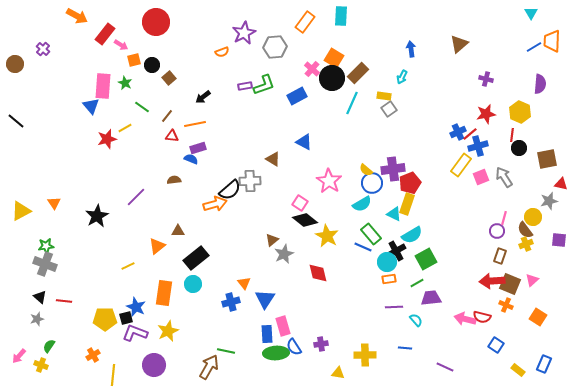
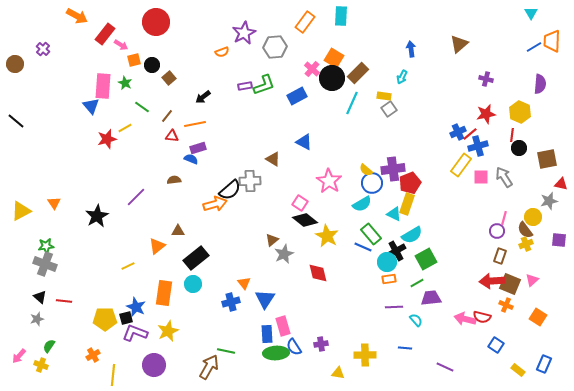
pink square at (481, 177): rotated 21 degrees clockwise
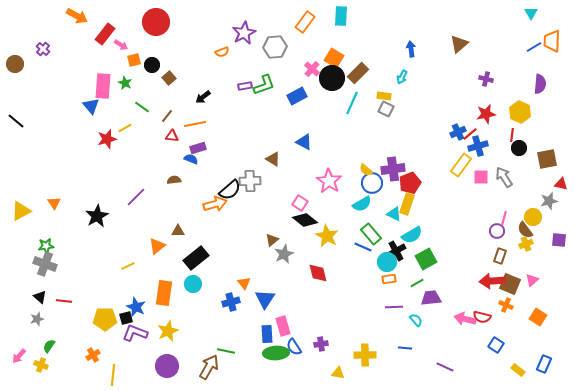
gray square at (389, 109): moved 3 px left; rotated 28 degrees counterclockwise
purple circle at (154, 365): moved 13 px right, 1 px down
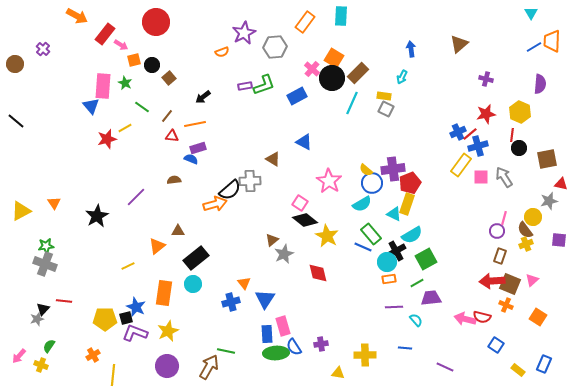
black triangle at (40, 297): moved 3 px right, 12 px down; rotated 32 degrees clockwise
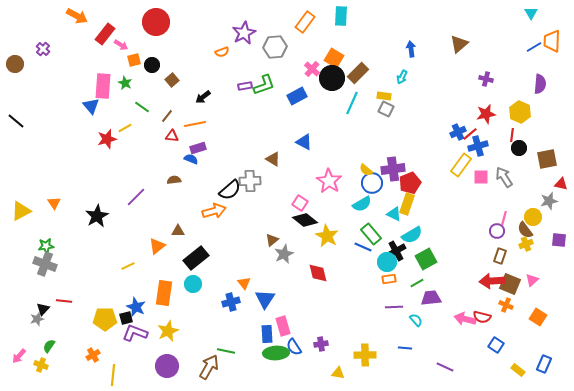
brown square at (169, 78): moved 3 px right, 2 px down
orange arrow at (215, 204): moved 1 px left, 7 px down
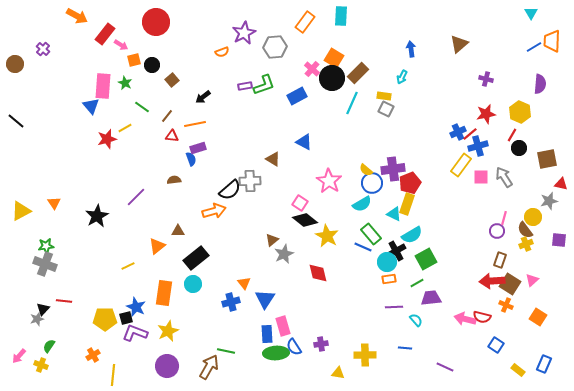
red line at (512, 135): rotated 24 degrees clockwise
blue semicircle at (191, 159): rotated 48 degrees clockwise
brown rectangle at (500, 256): moved 4 px down
brown square at (510, 284): rotated 10 degrees clockwise
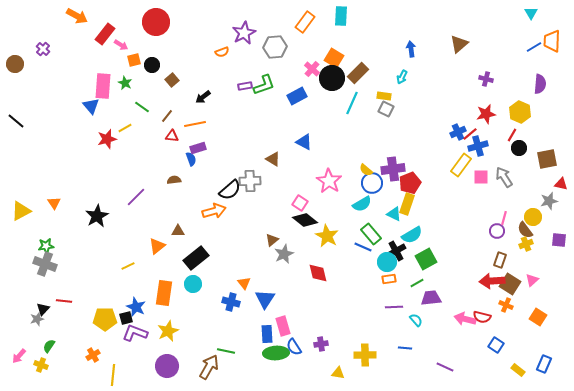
blue cross at (231, 302): rotated 30 degrees clockwise
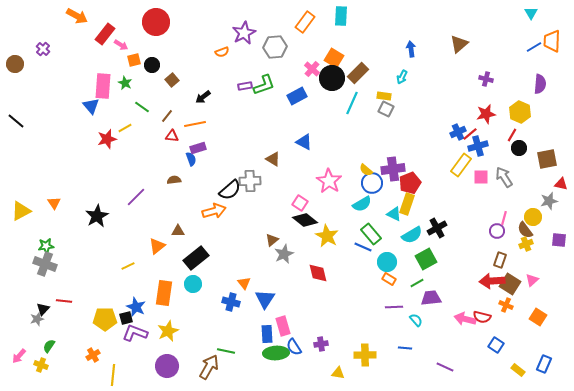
black cross at (396, 251): moved 41 px right, 23 px up
orange rectangle at (389, 279): rotated 40 degrees clockwise
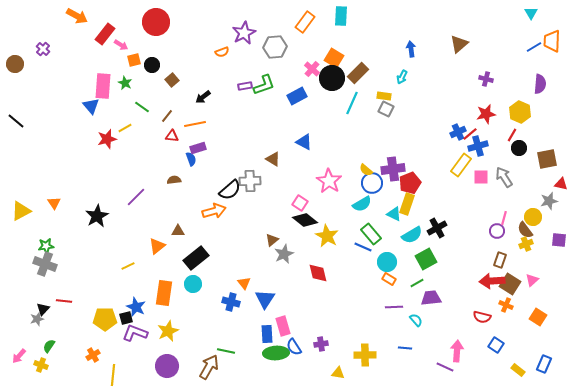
pink arrow at (465, 319): moved 8 px left, 32 px down; rotated 80 degrees clockwise
